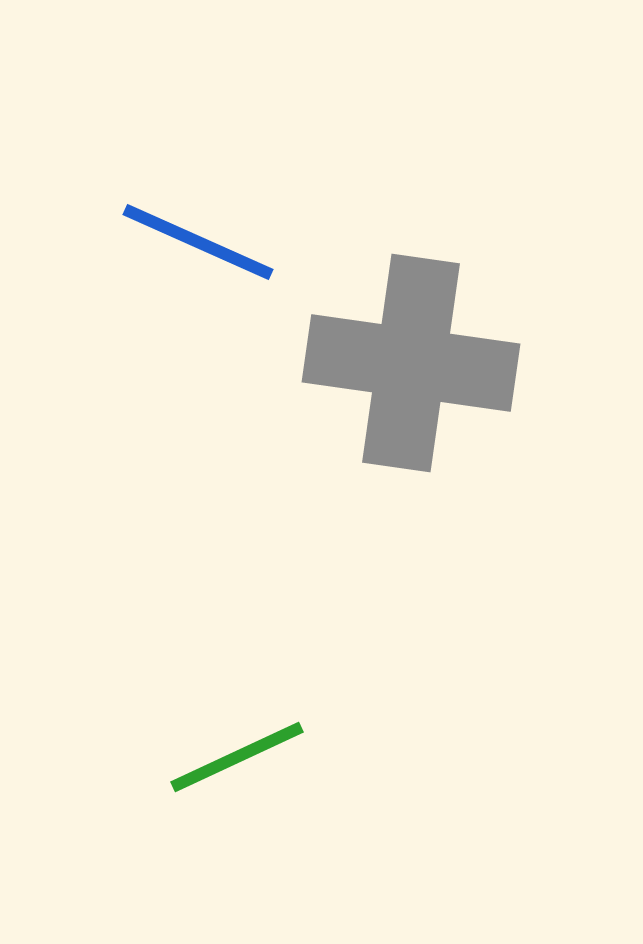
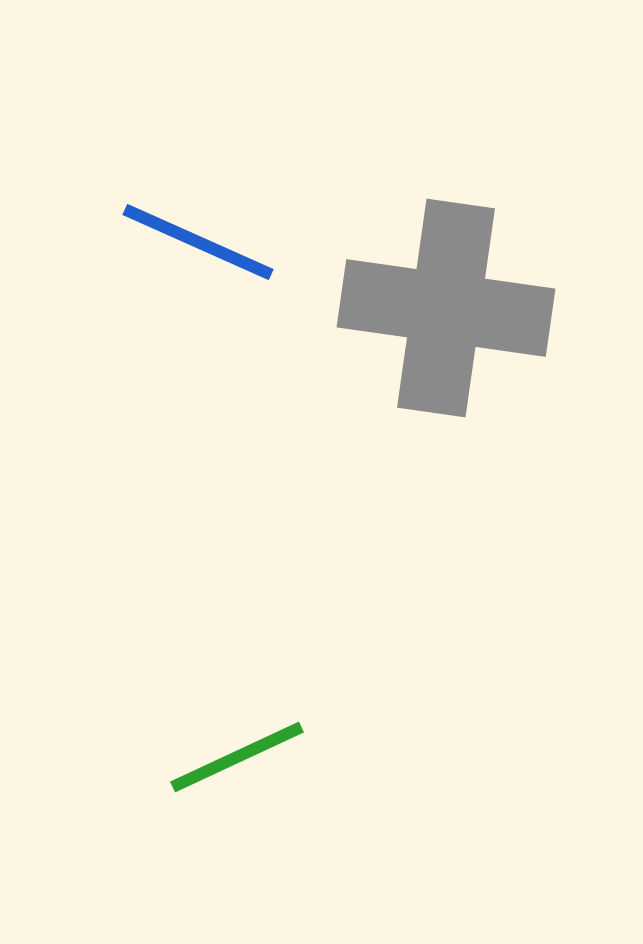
gray cross: moved 35 px right, 55 px up
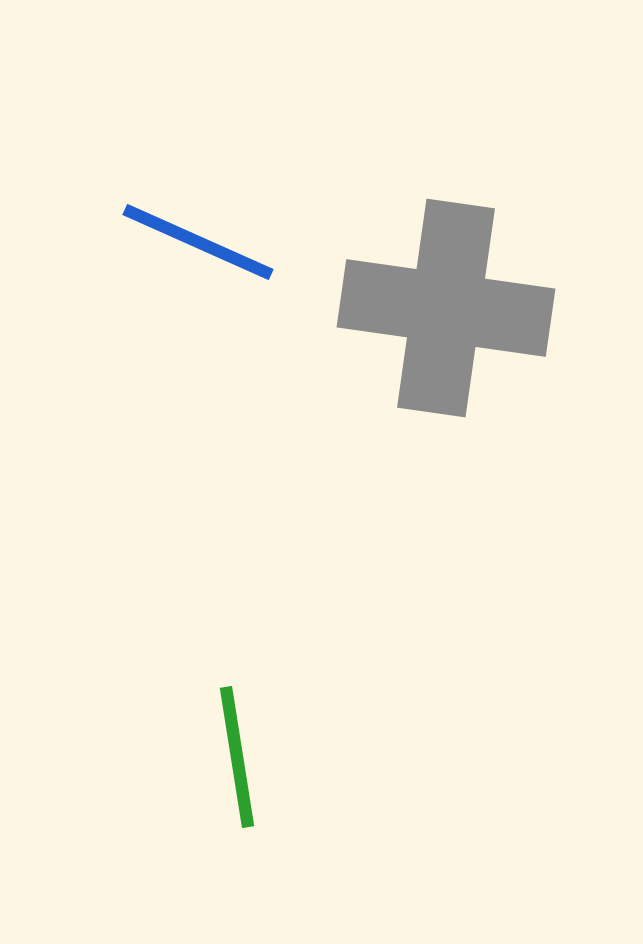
green line: rotated 74 degrees counterclockwise
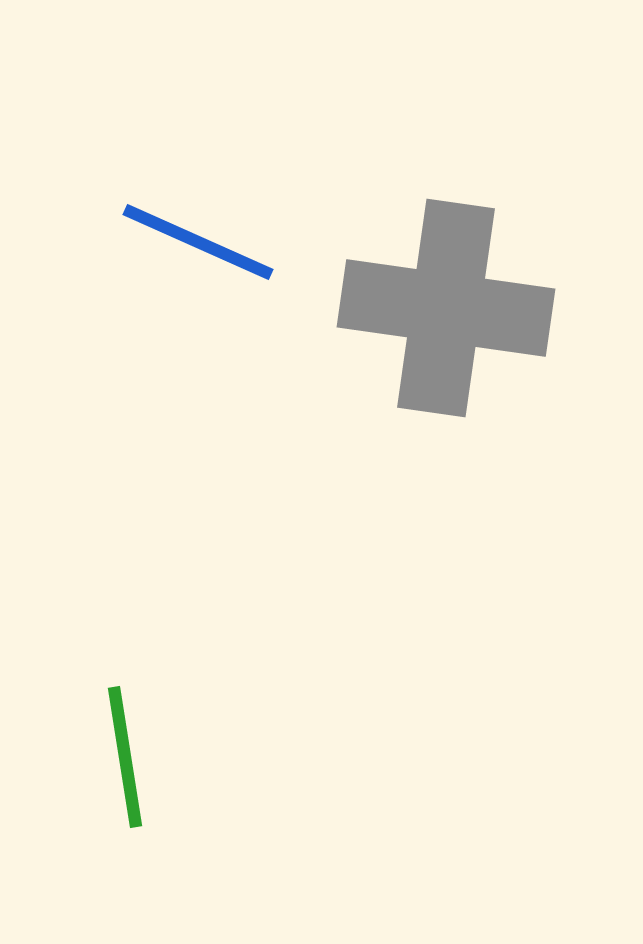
green line: moved 112 px left
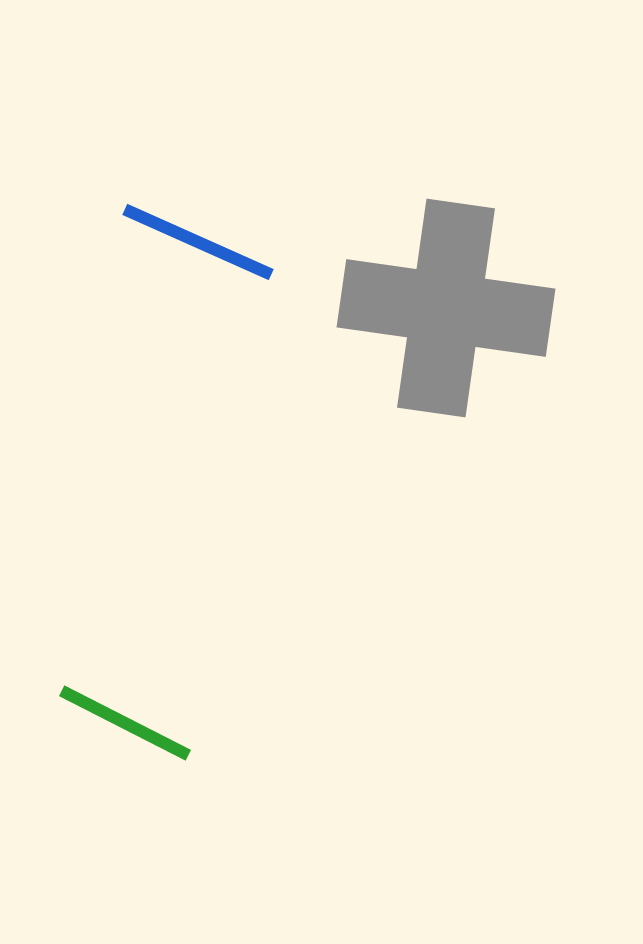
green line: moved 34 px up; rotated 54 degrees counterclockwise
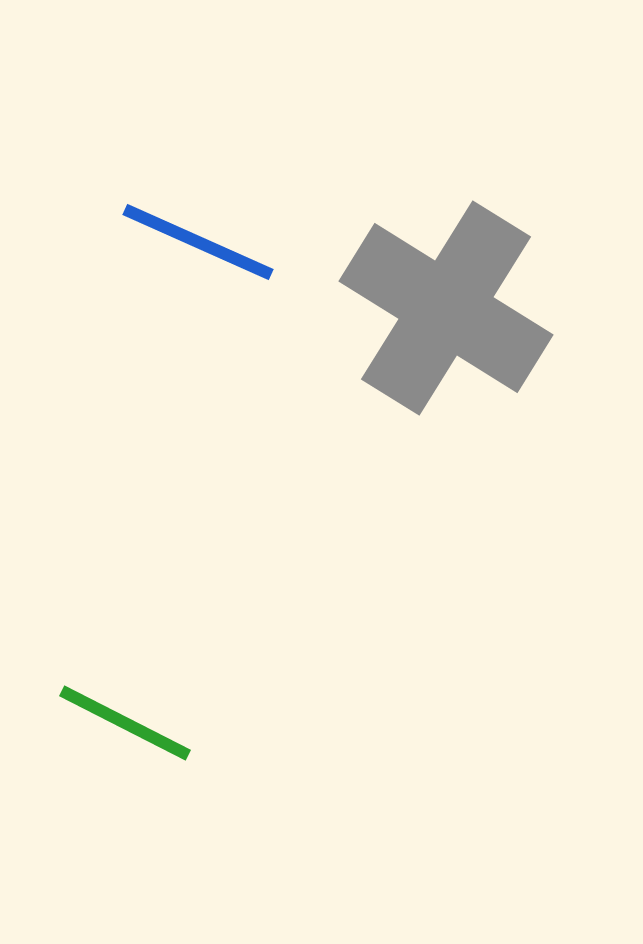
gray cross: rotated 24 degrees clockwise
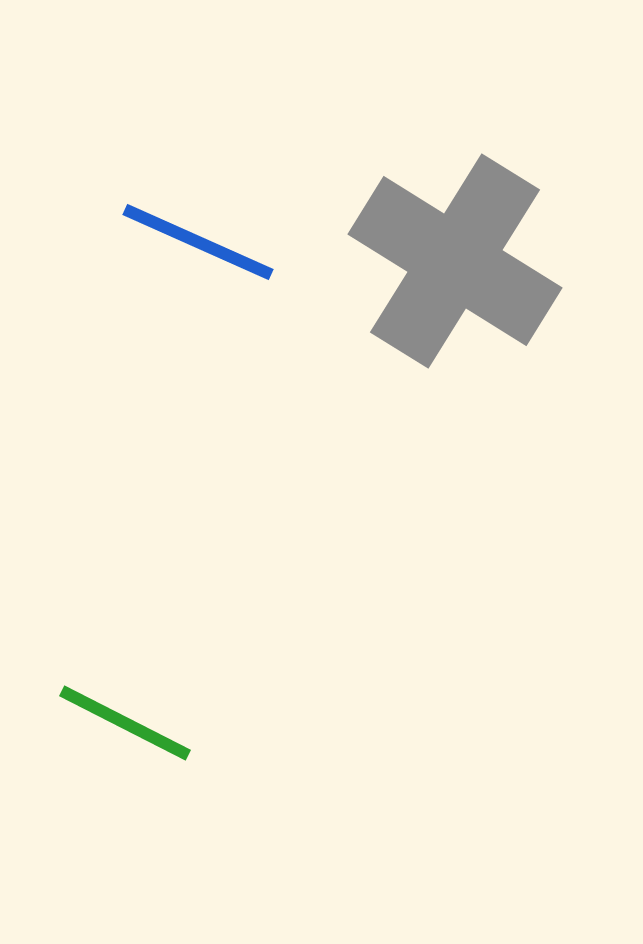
gray cross: moved 9 px right, 47 px up
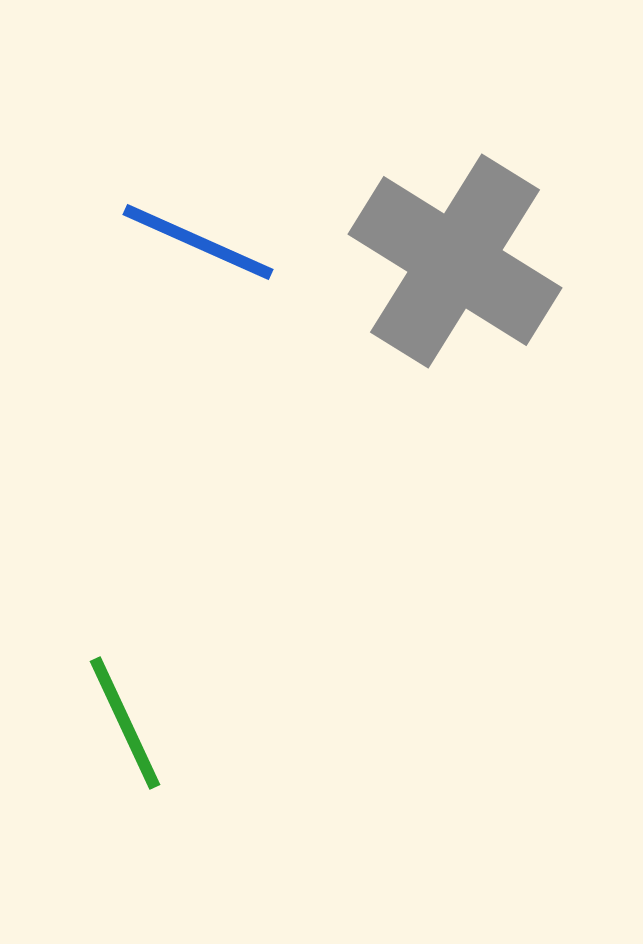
green line: rotated 38 degrees clockwise
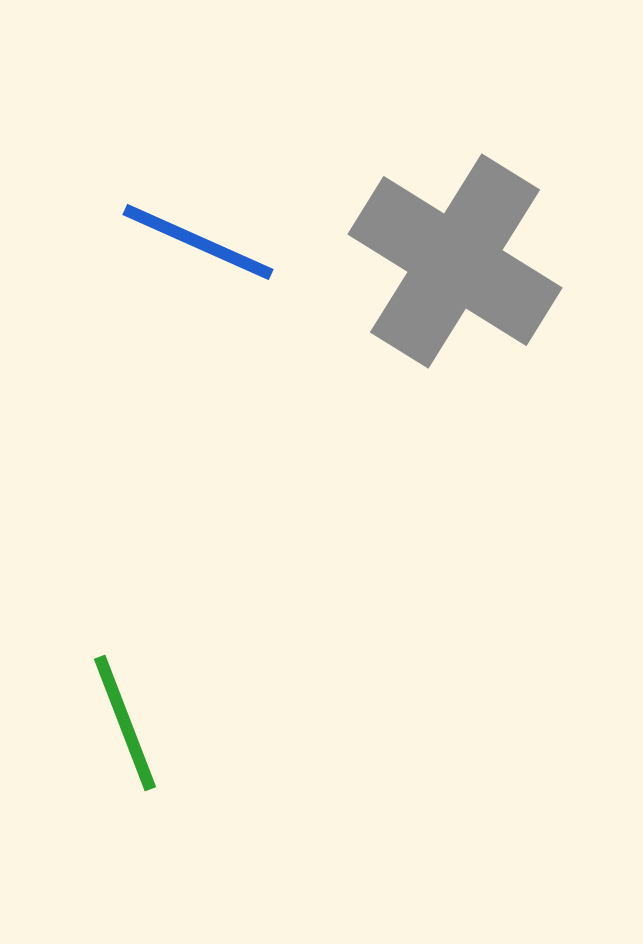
green line: rotated 4 degrees clockwise
